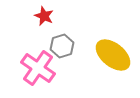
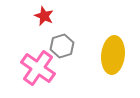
yellow ellipse: rotated 57 degrees clockwise
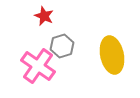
yellow ellipse: moved 1 px left; rotated 18 degrees counterclockwise
pink cross: moved 2 px up
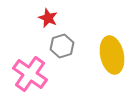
red star: moved 4 px right, 2 px down
pink cross: moved 8 px left, 8 px down
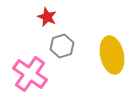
red star: moved 1 px left, 1 px up
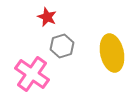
yellow ellipse: moved 2 px up
pink cross: moved 2 px right
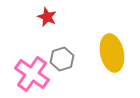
gray hexagon: moved 13 px down
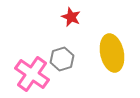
red star: moved 24 px right
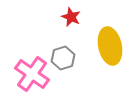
yellow ellipse: moved 2 px left, 7 px up
gray hexagon: moved 1 px right, 1 px up
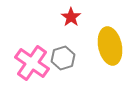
red star: rotated 12 degrees clockwise
pink cross: moved 11 px up
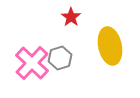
gray hexagon: moved 3 px left
pink cross: rotated 8 degrees clockwise
